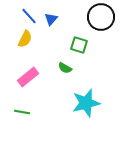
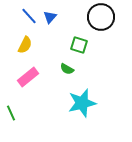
blue triangle: moved 1 px left, 2 px up
yellow semicircle: moved 6 px down
green semicircle: moved 2 px right, 1 px down
cyan star: moved 4 px left
green line: moved 11 px left, 1 px down; rotated 56 degrees clockwise
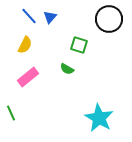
black circle: moved 8 px right, 2 px down
cyan star: moved 17 px right, 15 px down; rotated 28 degrees counterclockwise
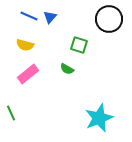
blue line: rotated 24 degrees counterclockwise
yellow semicircle: rotated 78 degrees clockwise
pink rectangle: moved 3 px up
cyan star: rotated 20 degrees clockwise
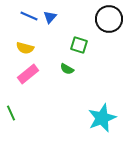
yellow semicircle: moved 3 px down
cyan star: moved 3 px right
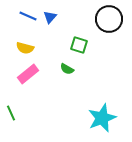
blue line: moved 1 px left
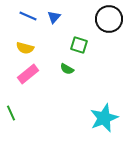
blue triangle: moved 4 px right
cyan star: moved 2 px right
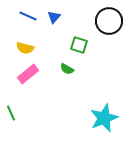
black circle: moved 2 px down
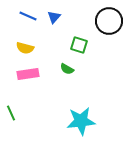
pink rectangle: rotated 30 degrees clockwise
cyan star: moved 23 px left, 3 px down; rotated 16 degrees clockwise
